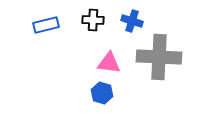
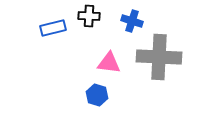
black cross: moved 4 px left, 4 px up
blue rectangle: moved 7 px right, 3 px down
blue hexagon: moved 5 px left, 2 px down
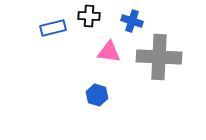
pink triangle: moved 11 px up
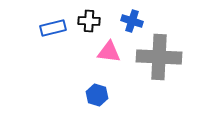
black cross: moved 5 px down
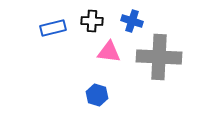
black cross: moved 3 px right
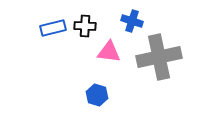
black cross: moved 7 px left, 5 px down
gray cross: rotated 15 degrees counterclockwise
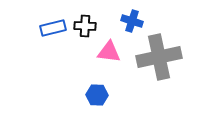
blue hexagon: rotated 15 degrees counterclockwise
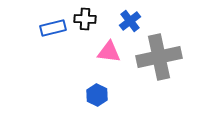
blue cross: moved 2 px left; rotated 35 degrees clockwise
black cross: moved 7 px up
blue hexagon: rotated 25 degrees clockwise
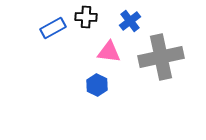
black cross: moved 1 px right, 2 px up
blue rectangle: rotated 15 degrees counterclockwise
gray cross: moved 2 px right
blue hexagon: moved 10 px up
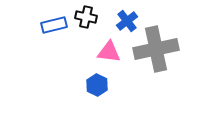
black cross: rotated 10 degrees clockwise
blue cross: moved 3 px left
blue rectangle: moved 1 px right, 3 px up; rotated 15 degrees clockwise
gray cross: moved 5 px left, 8 px up
